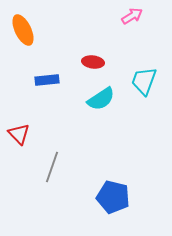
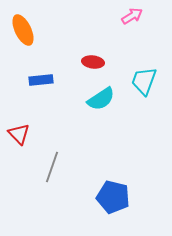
blue rectangle: moved 6 px left
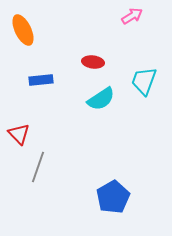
gray line: moved 14 px left
blue pentagon: rotated 28 degrees clockwise
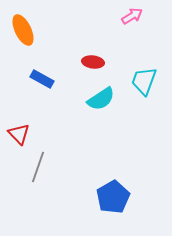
blue rectangle: moved 1 px right, 1 px up; rotated 35 degrees clockwise
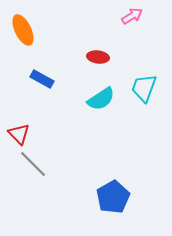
red ellipse: moved 5 px right, 5 px up
cyan trapezoid: moved 7 px down
gray line: moved 5 px left, 3 px up; rotated 64 degrees counterclockwise
